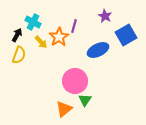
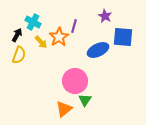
blue square: moved 3 px left, 2 px down; rotated 35 degrees clockwise
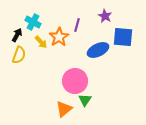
purple line: moved 3 px right, 1 px up
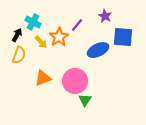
purple line: rotated 24 degrees clockwise
orange triangle: moved 21 px left, 31 px up; rotated 18 degrees clockwise
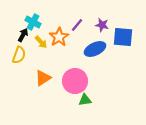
purple star: moved 3 px left, 9 px down; rotated 16 degrees counterclockwise
black arrow: moved 6 px right
blue ellipse: moved 3 px left, 1 px up
orange triangle: rotated 12 degrees counterclockwise
green triangle: rotated 48 degrees clockwise
